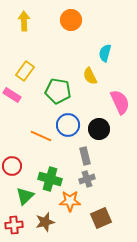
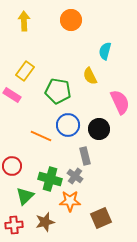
cyan semicircle: moved 2 px up
gray cross: moved 12 px left, 3 px up; rotated 35 degrees counterclockwise
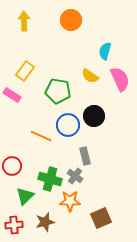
yellow semicircle: rotated 30 degrees counterclockwise
pink semicircle: moved 23 px up
black circle: moved 5 px left, 13 px up
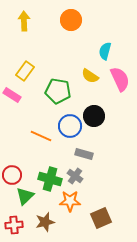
blue circle: moved 2 px right, 1 px down
gray rectangle: moved 1 px left, 2 px up; rotated 60 degrees counterclockwise
red circle: moved 9 px down
